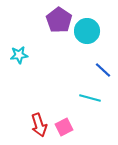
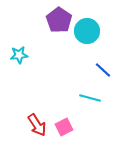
red arrow: moved 2 px left; rotated 15 degrees counterclockwise
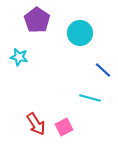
purple pentagon: moved 22 px left
cyan circle: moved 7 px left, 2 px down
cyan star: moved 2 px down; rotated 18 degrees clockwise
red arrow: moved 1 px left, 1 px up
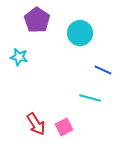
blue line: rotated 18 degrees counterclockwise
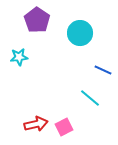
cyan star: rotated 18 degrees counterclockwise
cyan line: rotated 25 degrees clockwise
red arrow: rotated 70 degrees counterclockwise
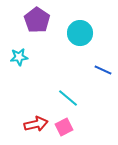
cyan line: moved 22 px left
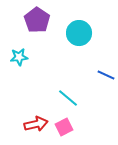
cyan circle: moved 1 px left
blue line: moved 3 px right, 5 px down
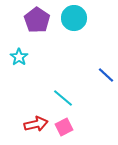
cyan circle: moved 5 px left, 15 px up
cyan star: rotated 30 degrees counterclockwise
blue line: rotated 18 degrees clockwise
cyan line: moved 5 px left
